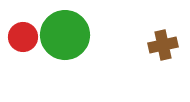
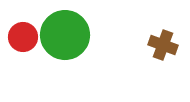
brown cross: rotated 32 degrees clockwise
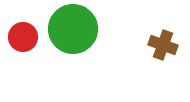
green circle: moved 8 px right, 6 px up
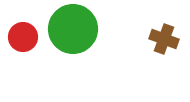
brown cross: moved 1 px right, 6 px up
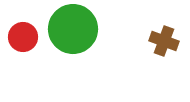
brown cross: moved 2 px down
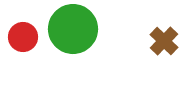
brown cross: rotated 24 degrees clockwise
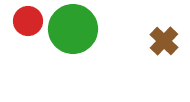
red circle: moved 5 px right, 16 px up
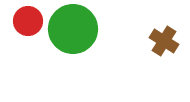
brown cross: rotated 12 degrees counterclockwise
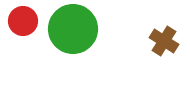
red circle: moved 5 px left
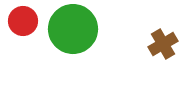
brown cross: moved 1 px left, 3 px down; rotated 28 degrees clockwise
